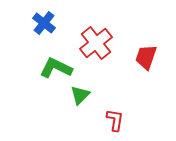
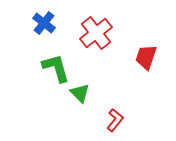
red cross: moved 10 px up
green L-shape: rotated 48 degrees clockwise
green triangle: moved 2 px up; rotated 30 degrees counterclockwise
red L-shape: rotated 30 degrees clockwise
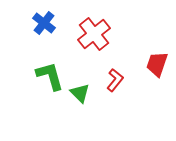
red cross: moved 2 px left, 1 px down
red trapezoid: moved 11 px right, 7 px down
green L-shape: moved 6 px left, 8 px down
red L-shape: moved 40 px up
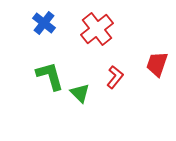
red cross: moved 3 px right, 5 px up
red L-shape: moved 3 px up
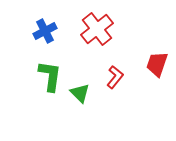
blue cross: moved 1 px right, 8 px down; rotated 25 degrees clockwise
green L-shape: rotated 24 degrees clockwise
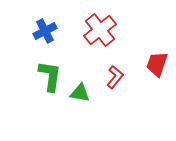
red cross: moved 3 px right, 1 px down
green triangle: rotated 35 degrees counterclockwise
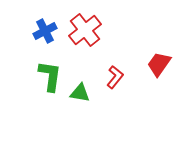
red cross: moved 15 px left
red trapezoid: moved 2 px right; rotated 16 degrees clockwise
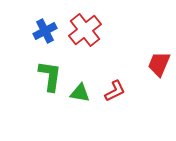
red trapezoid: rotated 12 degrees counterclockwise
red L-shape: moved 14 px down; rotated 25 degrees clockwise
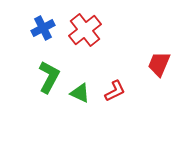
blue cross: moved 2 px left, 3 px up
green L-shape: moved 1 px left, 1 px down; rotated 20 degrees clockwise
green triangle: rotated 15 degrees clockwise
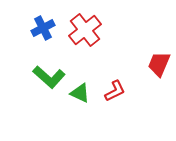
green L-shape: rotated 104 degrees clockwise
